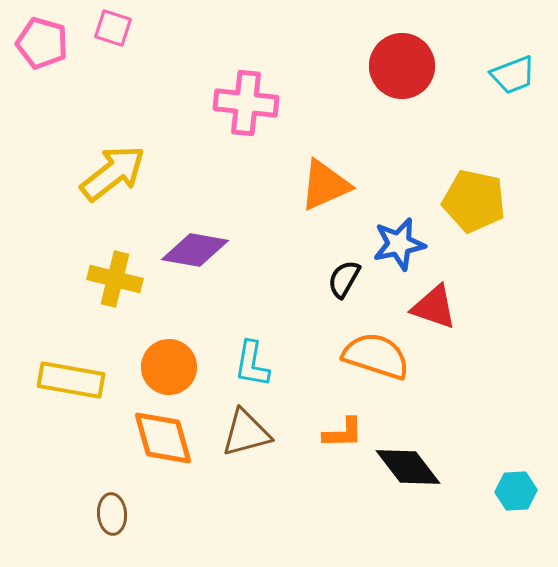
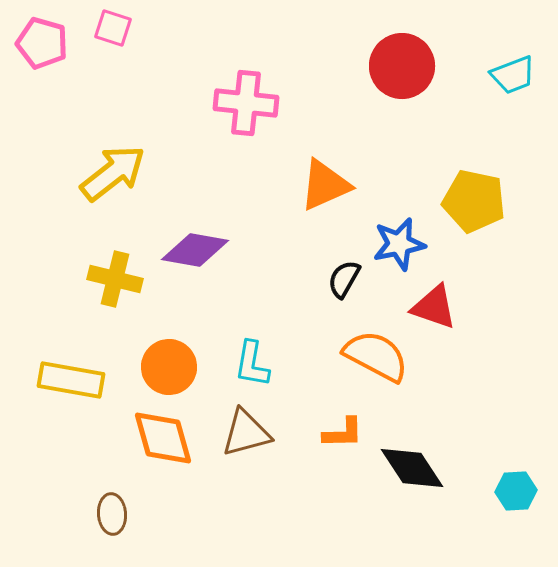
orange semicircle: rotated 10 degrees clockwise
black diamond: moved 4 px right, 1 px down; rotated 4 degrees clockwise
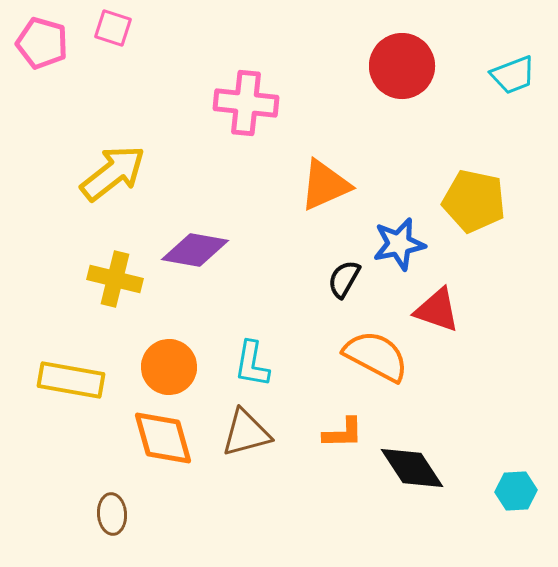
red triangle: moved 3 px right, 3 px down
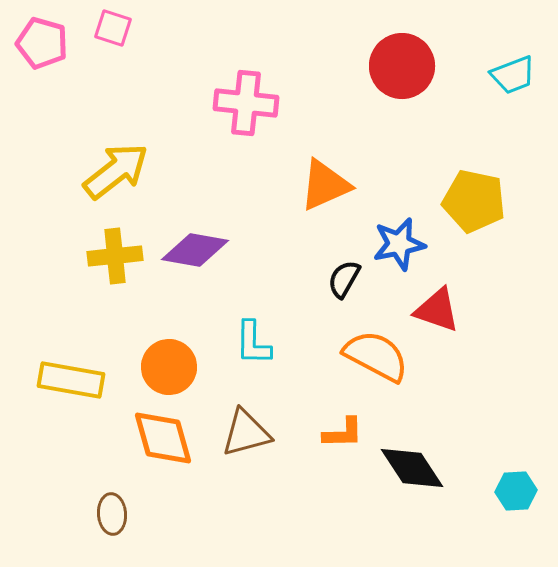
yellow arrow: moved 3 px right, 2 px up
yellow cross: moved 23 px up; rotated 20 degrees counterclockwise
cyan L-shape: moved 1 px right, 21 px up; rotated 9 degrees counterclockwise
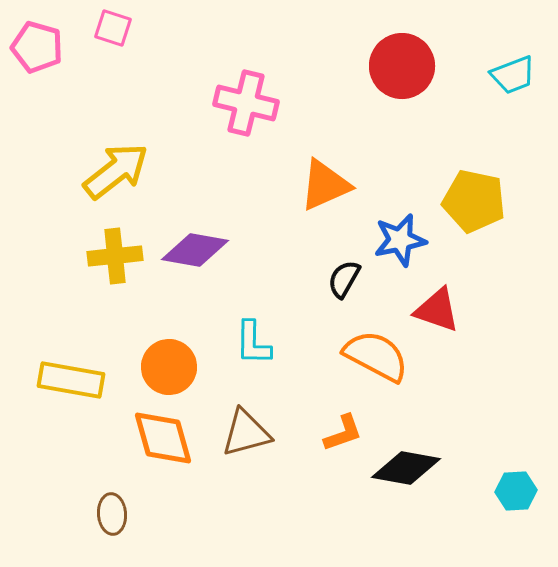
pink pentagon: moved 5 px left, 4 px down
pink cross: rotated 8 degrees clockwise
blue star: moved 1 px right, 4 px up
orange L-shape: rotated 18 degrees counterclockwise
black diamond: moved 6 px left; rotated 46 degrees counterclockwise
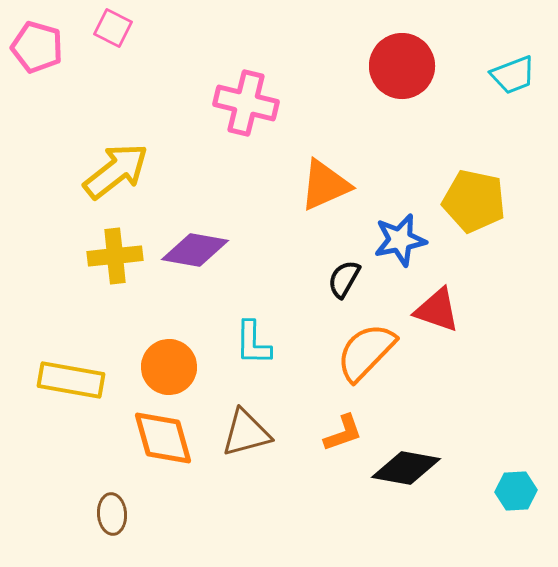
pink square: rotated 9 degrees clockwise
orange semicircle: moved 10 px left, 4 px up; rotated 74 degrees counterclockwise
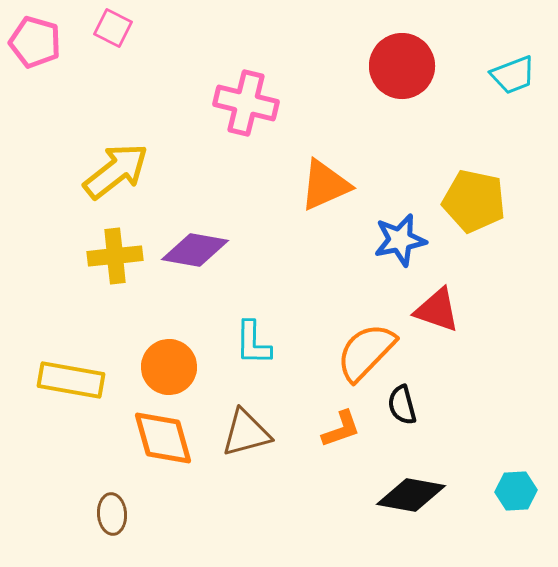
pink pentagon: moved 2 px left, 5 px up
black semicircle: moved 58 px right, 126 px down; rotated 45 degrees counterclockwise
orange L-shape: moved 2 px left, 4 px up
black diamond: moved 5 px right, 27 px down
